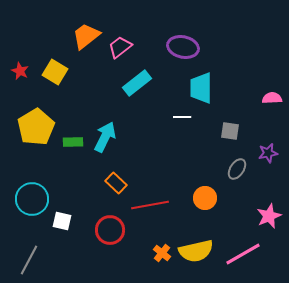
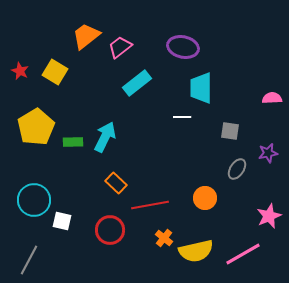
cyan circle: moved 2 px right, 1 px down
orange cross: moved 2 px right, 15 px up
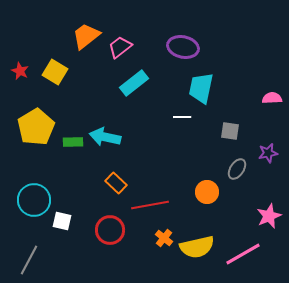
cyan rectangle: moved 3 px left
cyan trapezoid: rotated 12 degrees clockwise
cyan arrow: rotated 104 degrees counterclockwise
orange circle: moved 2 px right, 6 px up
yellow semicircle: moved 1 px right, 4 px up
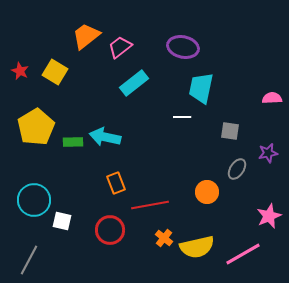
orange rectangle: rotated 25 degrees clockwise
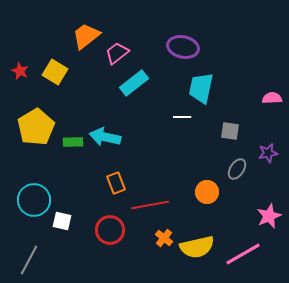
pink trapezoid: moved 3 px left, 6 px down
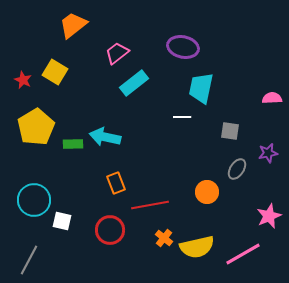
orange trapezoid: moved 13 px left, 11 px up
red star: moved 3 px right, 9 px down
green rectangle: moved 2 px down
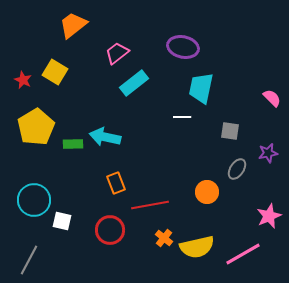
pink semicircle: rotated 48 degrees clockwise
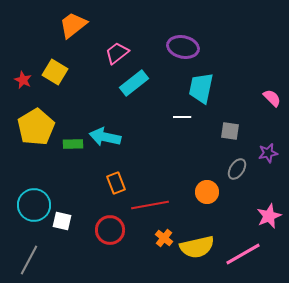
cyan circle: moved 5 px down
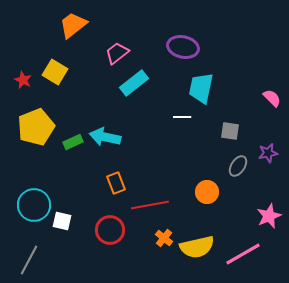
yellow pentagon: rotated 9 degrees clockwise
green rectangle: moved 2 px up; rotated 24 degrees counterclockwise
gray ellipse: moved 1 px right, 3 px up
